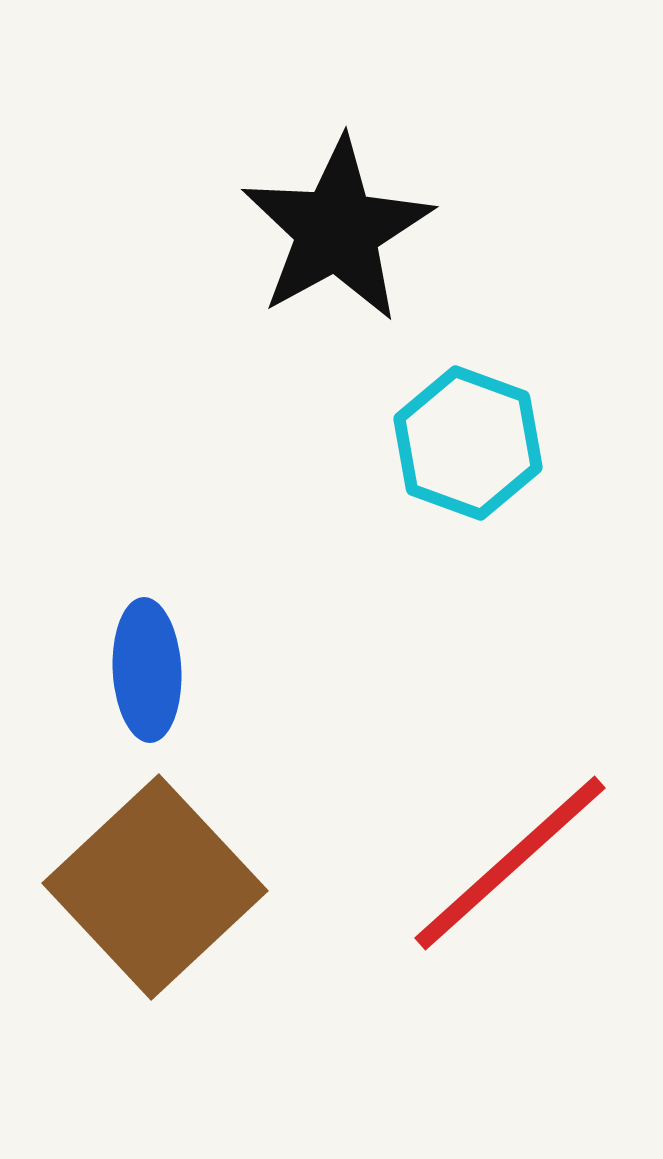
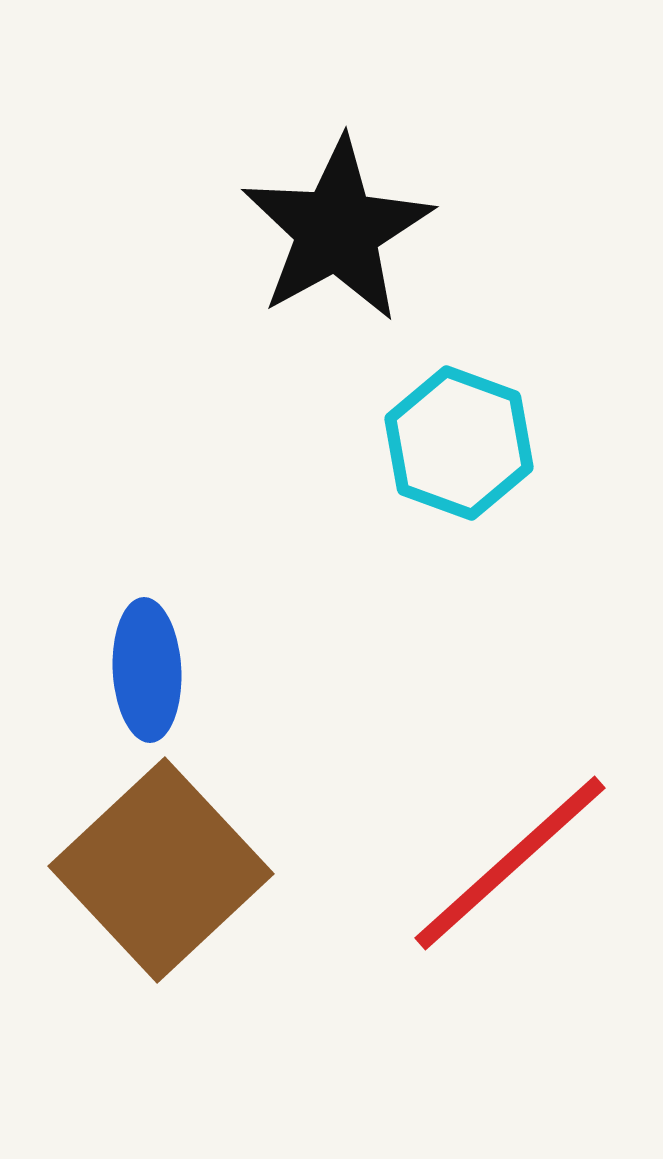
cyan hexagon: moved 9 px left
brown square: moved 6 px right, 17 px up
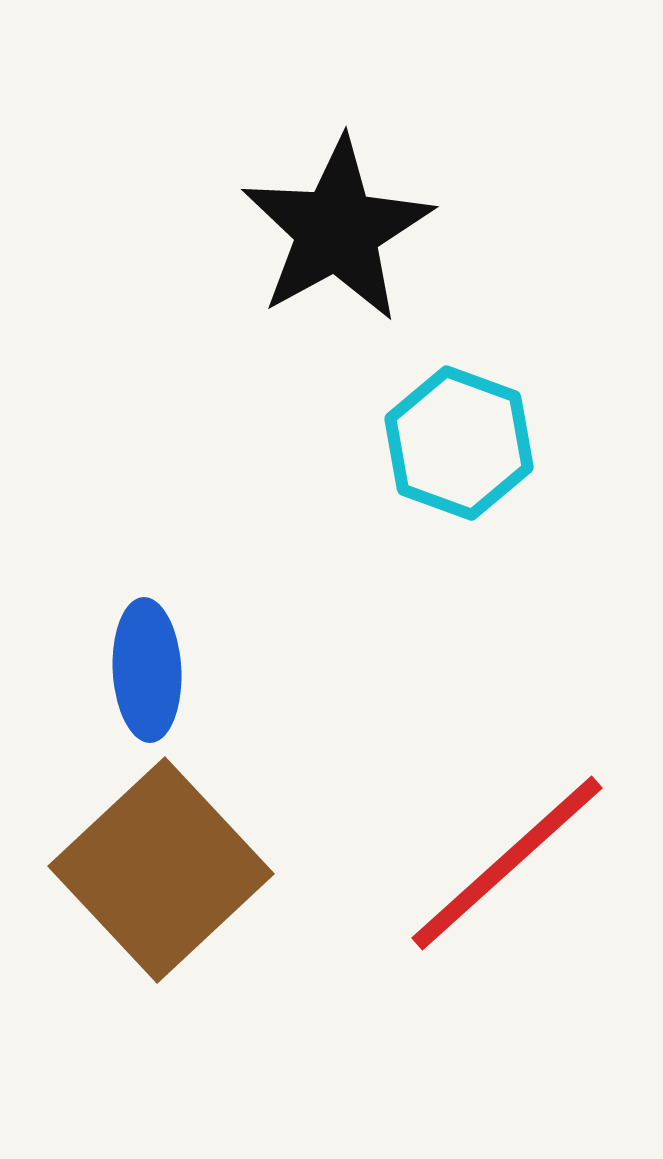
red line: moved 3 px left
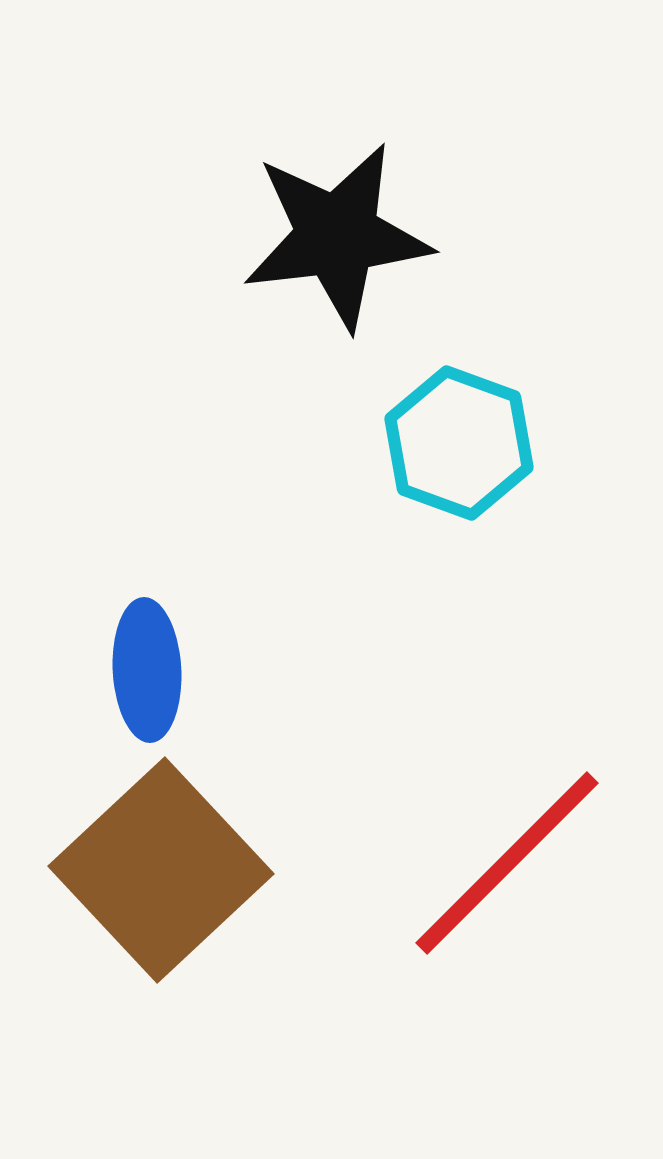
black star: moved 6 px down; rotated 22 degrees clockwise
red line: rotated 3 degrees counterclockwise
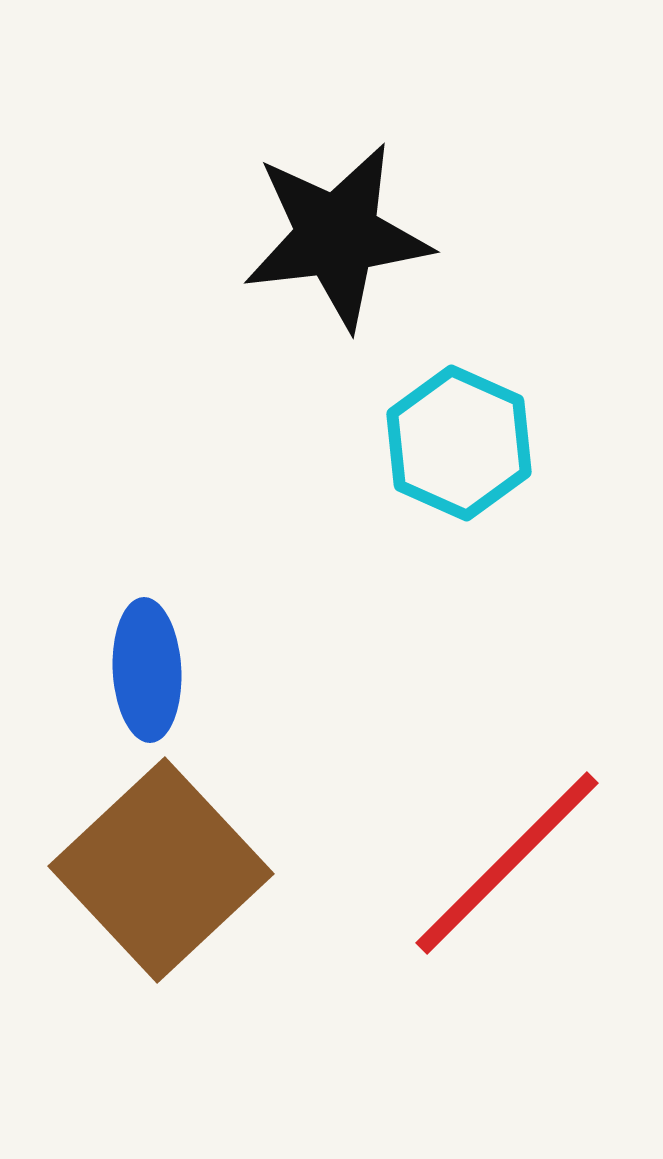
cyan hexagon: rotated 4 degrees clockwise
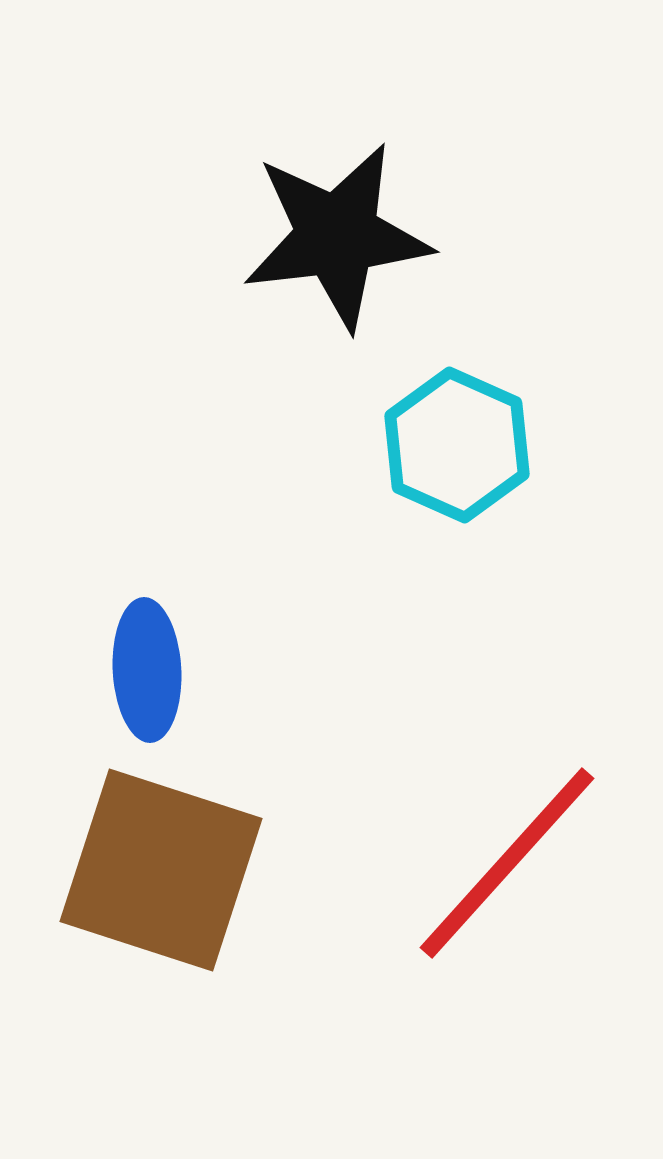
cyan hexagon: moved 2 px left, 2 px down
red line: rotated 3 degrees counterclockwise
brown square: rotated 29 degrees counterclockwise
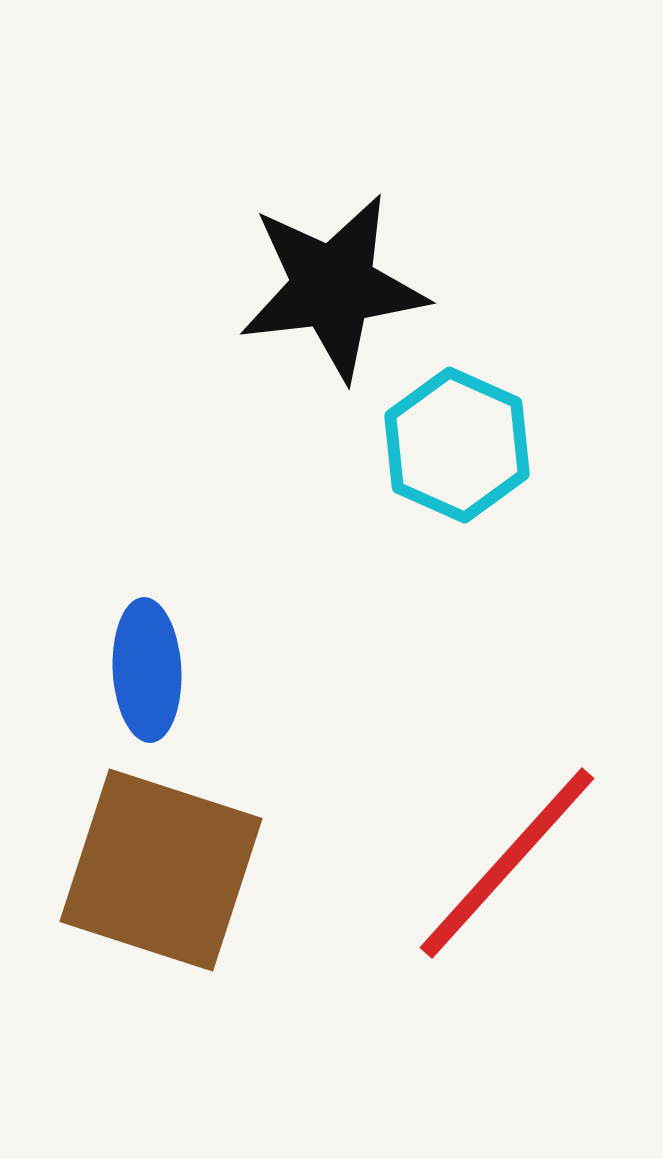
black star: moved 4 px left, 51 px down
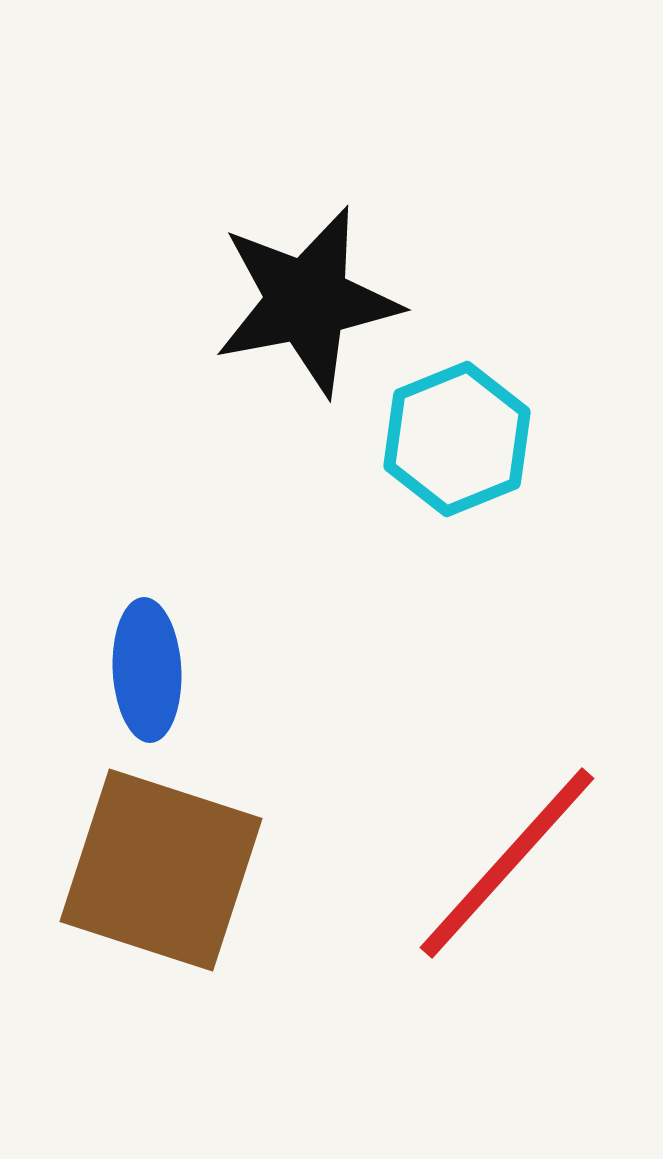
black star: moved 26 px left, 14 px down; rotated 4 degrees counterclockwise
cyan hexagon: moved 6 px up; rotated 14 degrees clockwise
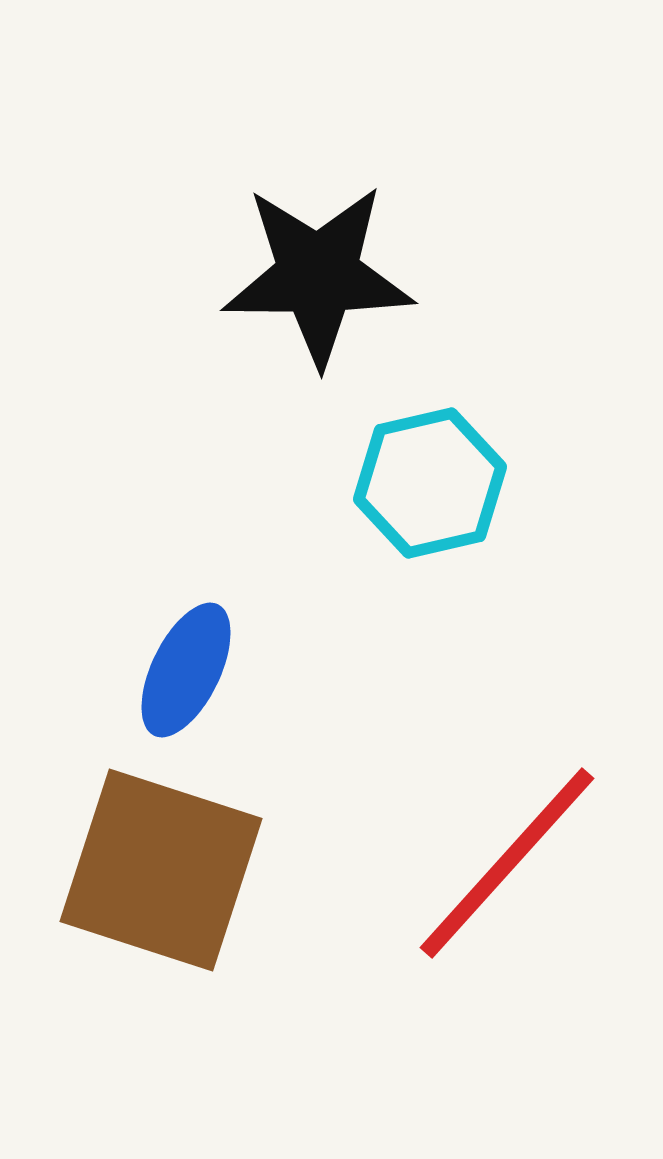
black star: moved 11 px right, 26 px up; rotated 11 degrees clockwise
cyan hexagon: moved 27 px left, 44 px down; rotated 9 degrees clockwise
blue ellipse: moved 39 px right; rotated 29 degrees clockwise
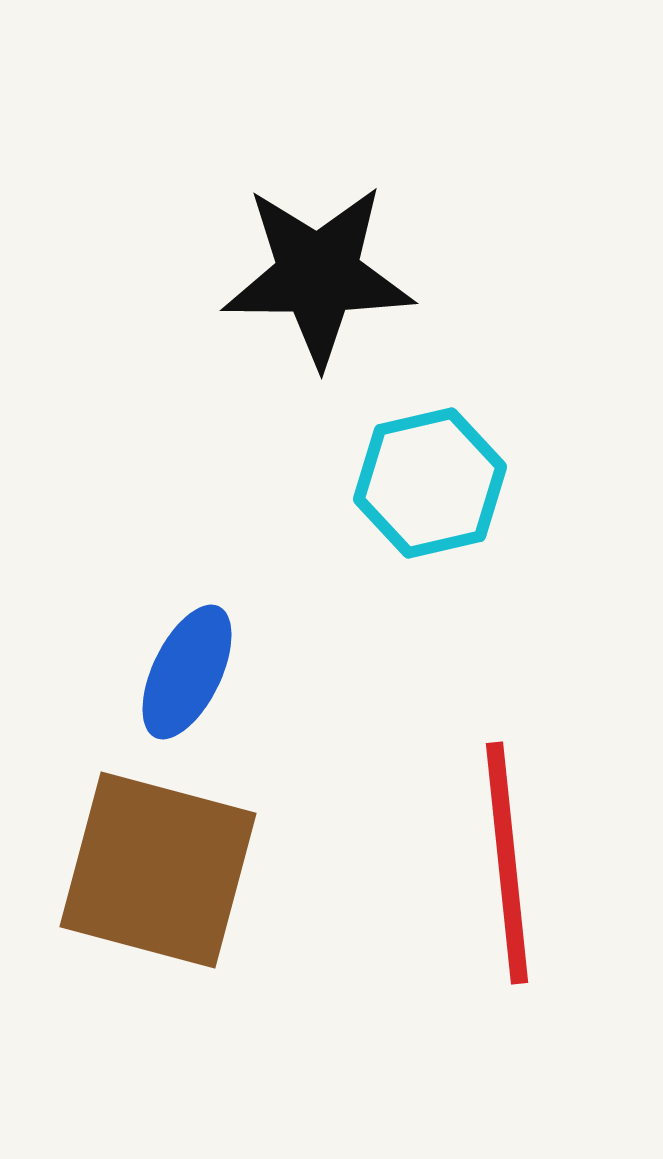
blue ellipse: moved 1 px right, 2 px down
red line: rotated 48 degrees counterclockwise
brown square: moved 3 px left; rotated 3 degrees counterclockwise
